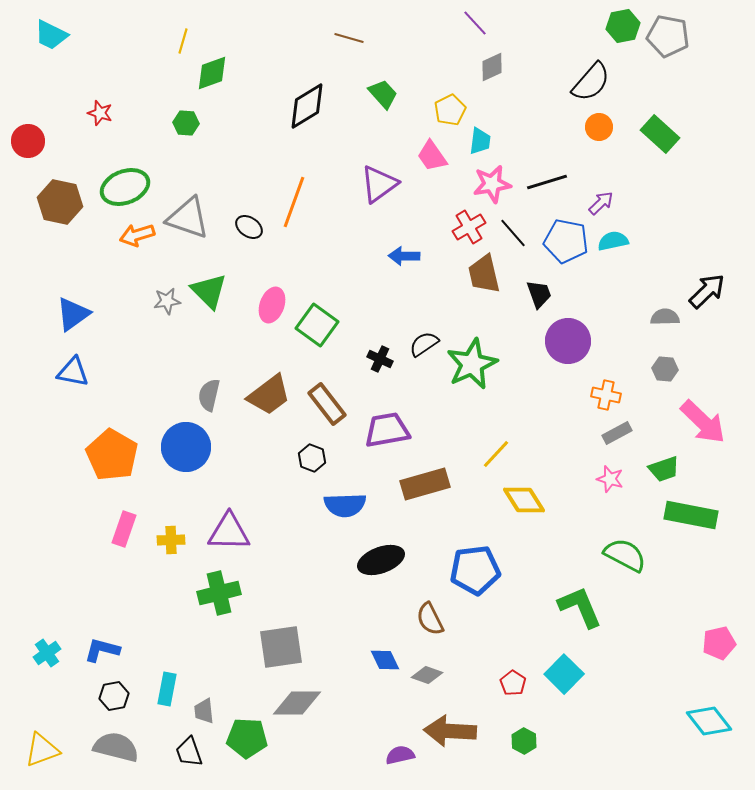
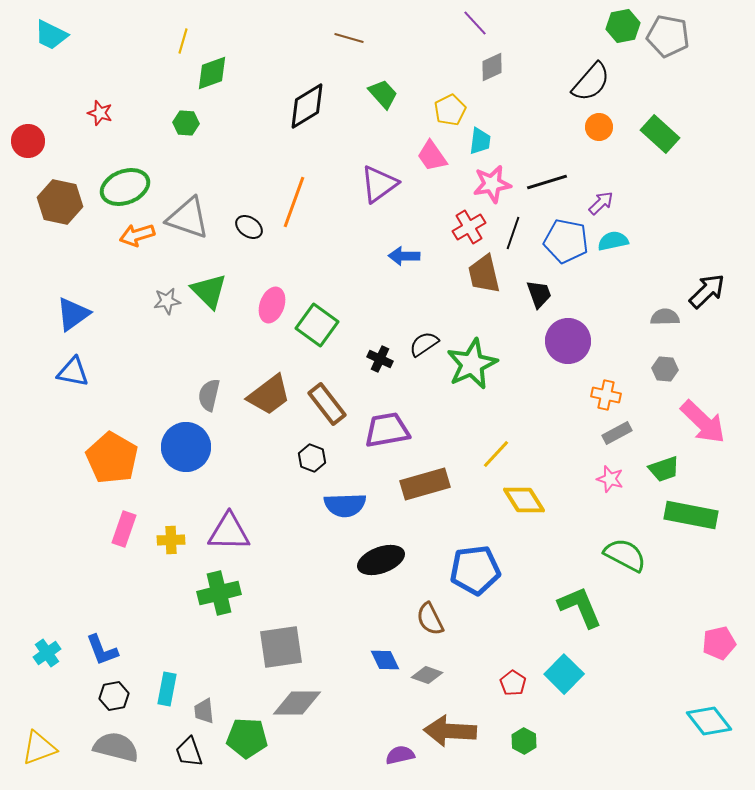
black line at (513, 233): rotated 60 degrees clockwise
orange pentagon at (112, 455): moved 3 px down
blue L-shape at (102, 650): rotated 126 degrees counterclockwise
yellow triangle at (42, 750): moved 3 px left, 2 px up
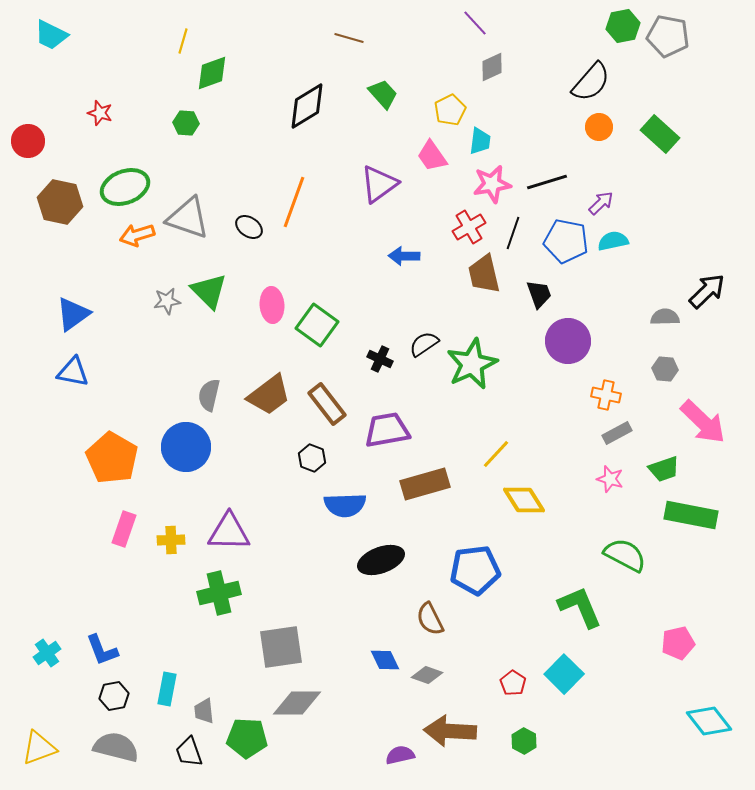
pink ellipse at (272, 305): rotated 24 degrees counterclockwise
pink pentagon at (719, 643): moved 41 px left
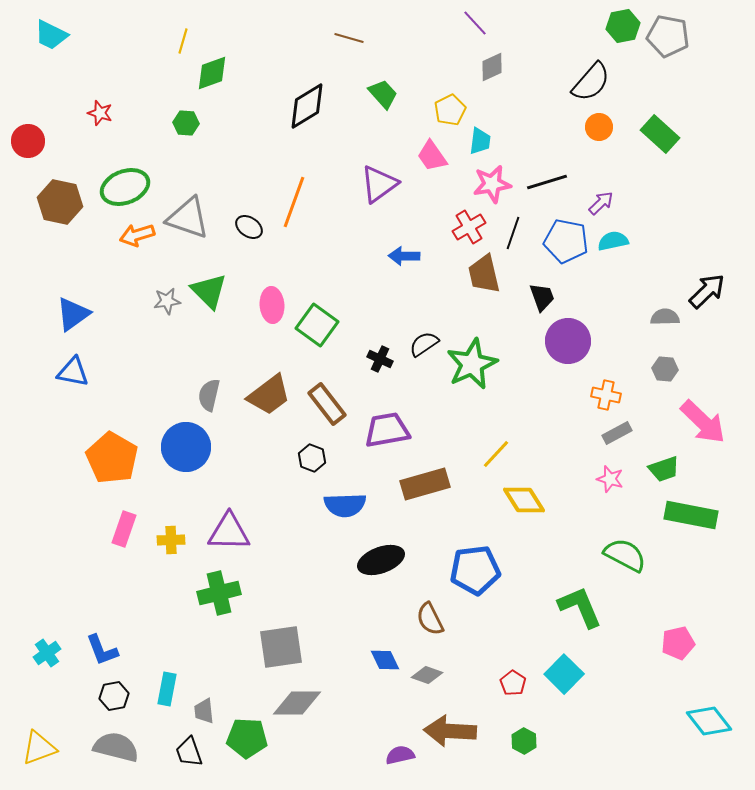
black trapezoid at (539, 294): moved 3 px right, 3 px down
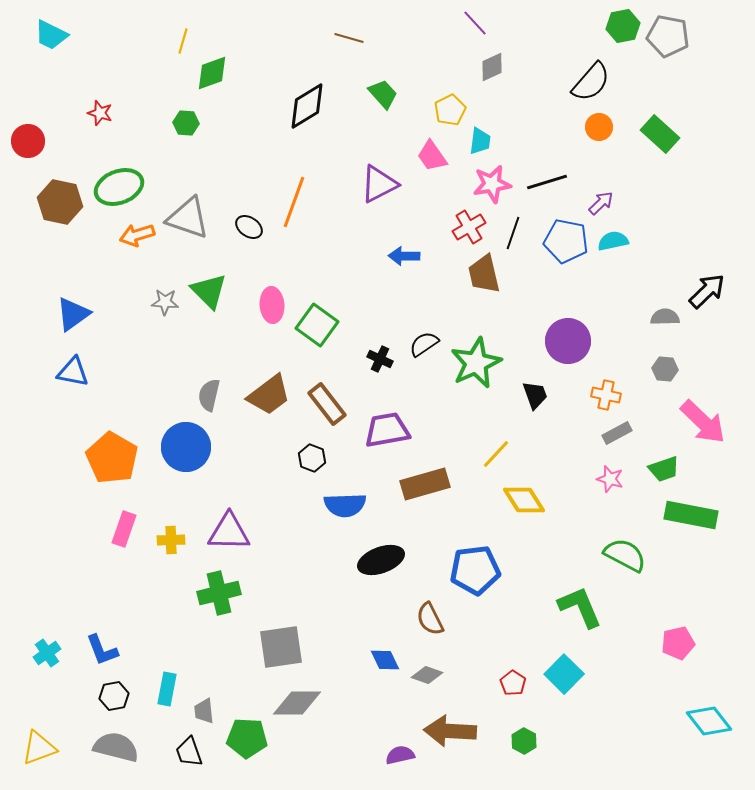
purple triangle at (379, 184): rotated 9 degrees clockwise
green ellipse at (125, 187): moved 6 px left
black trapezoid at (542, 297): moved 7 px left, 98 px down
gray star at (167, 301): moved 2 px left, 1 px down; rotated 12 degrees clockwise
green star at (472, 364): moved 4 px right, 1 px up
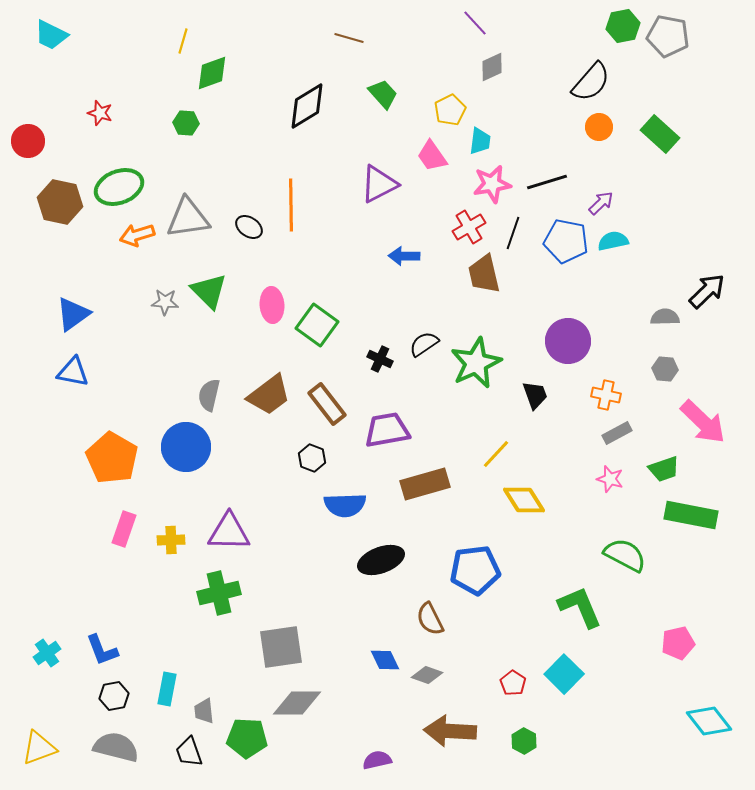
orange line at (294, 202): moved 3 px left, 3 px down; rotated 21 degrees counterclockwise
gray triangle at (188, 218): rotated 27 degrees counterclockwise
purple semicircle at (400, 755): moved 23 px left, 5 px down
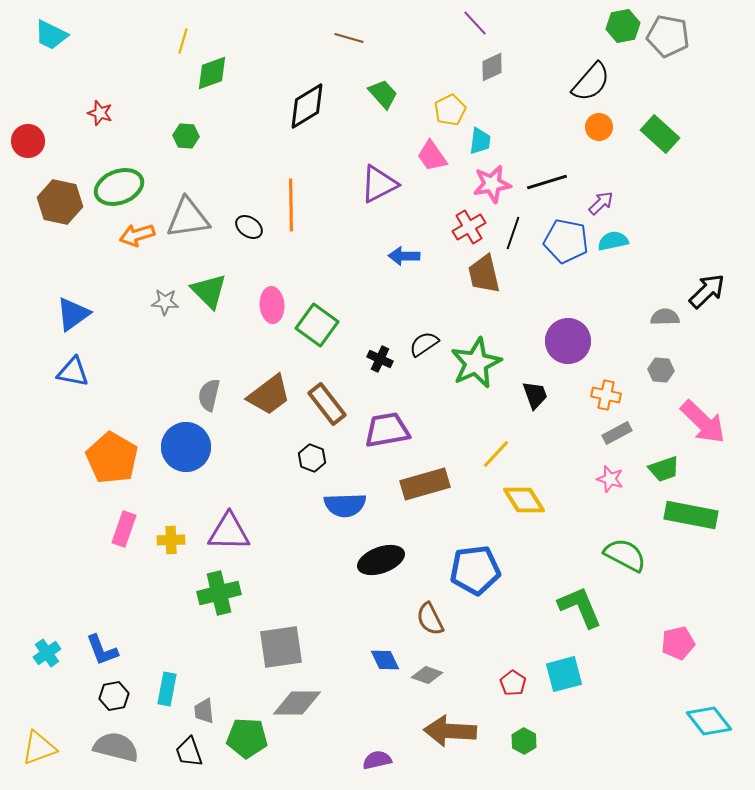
green hexagon at (186, 123): moved 13 px down
gray hexagon at (665, 369): moved 4 px left, 1 px down
cyan square at (564, 674): rotated 30 degrees clockwise
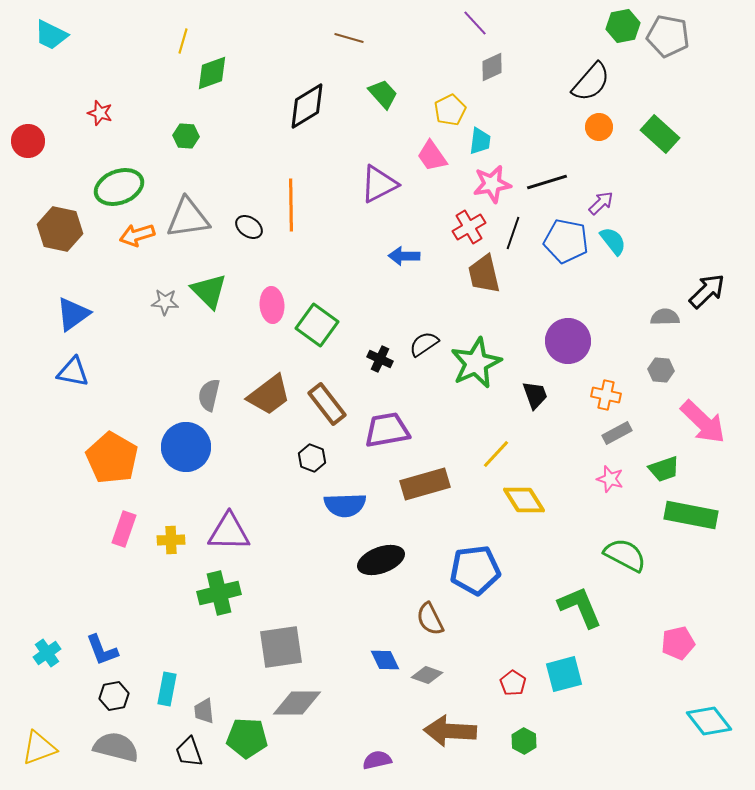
brown hexagon at (60, 202): moved 27 px down
cyan semicircle at (613, 241): rotated 64 degrees clockwise
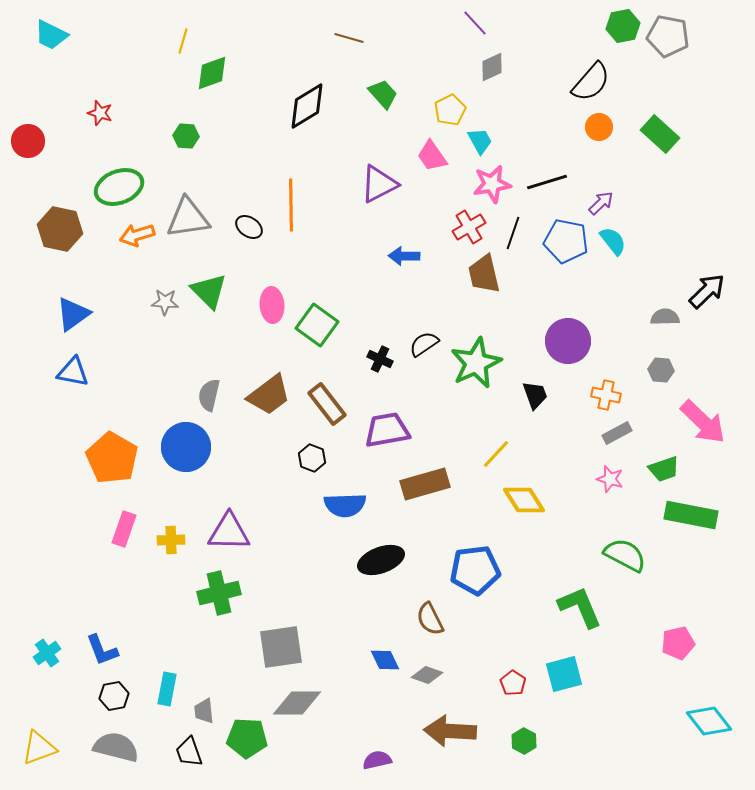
cyan trapezoid at (480, 141): rotated 36 degrees counterclockwise
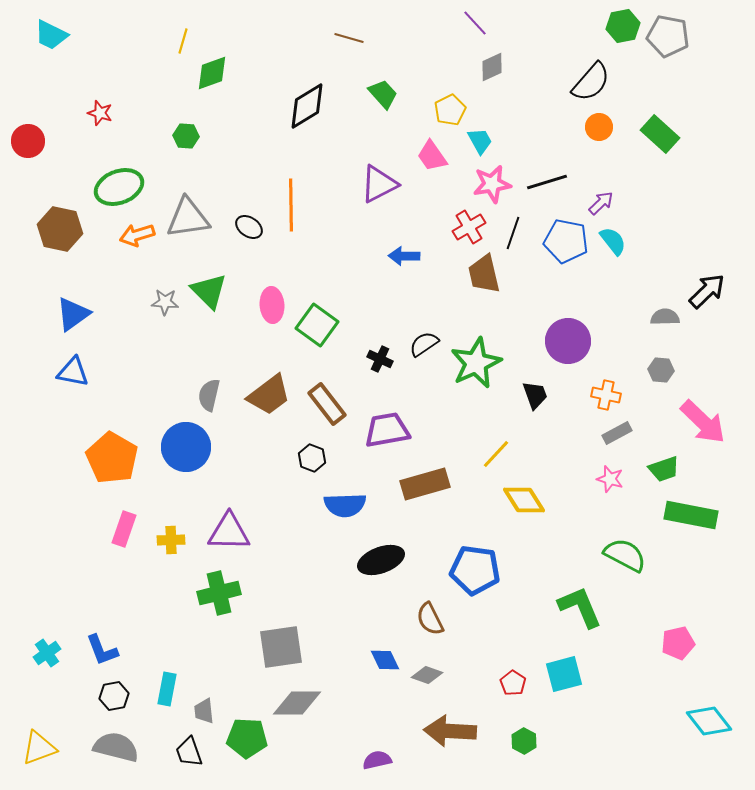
blue pentagon at (475, 570): rotated 15 degrees clockwise
